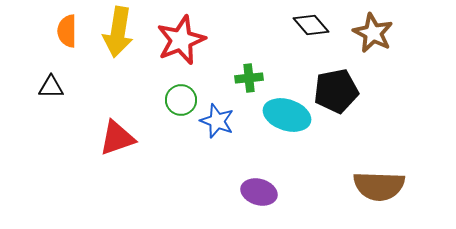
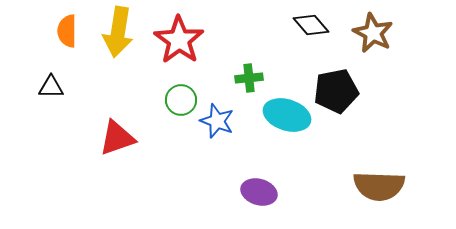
red star: moved 2 px left; rotated 15 degrees counterclockwise
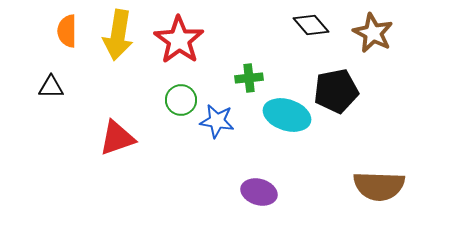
yellow arrow: moved 3 px down
blue star: rotated 12 degrees counterclockwise
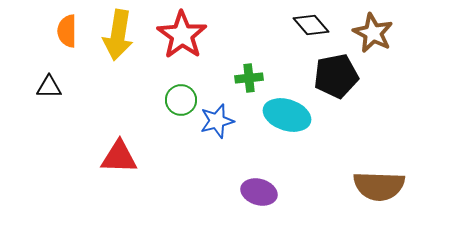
red star: moved 3 px right, 5 px up
black triangle: moved 2 px left
black pentagon: moved 15 px up
blue star: rotated 24 degrees counterclockwise
red triangle: moved 2 px right, 19 px down; rotated 21 degrees clockwise
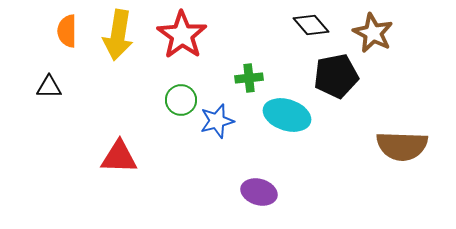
brown semicircle: moved 23 px right, 40 px up
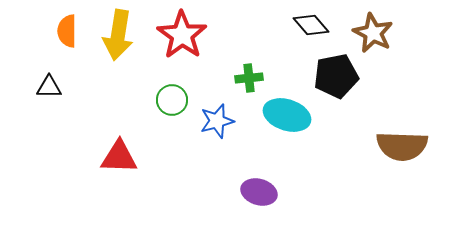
green circle: moved 9 px left
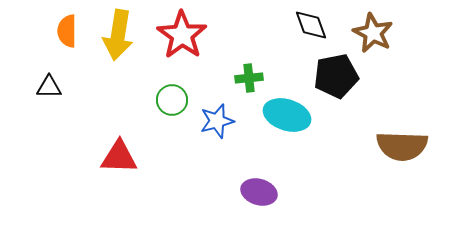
black diamond: rotated 21 degrees clockwise
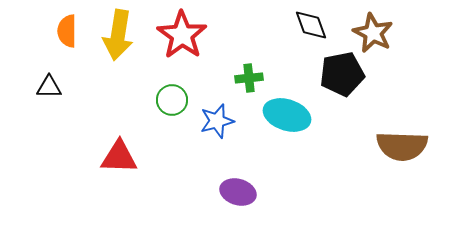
black pentagon: moved 6 px right, 2 px up
purple ellipse: moved 21 px left
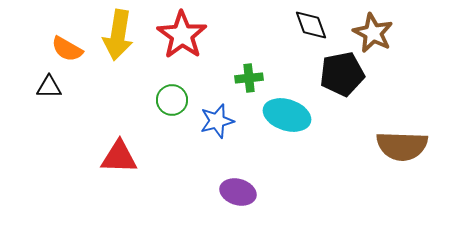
orange semicircle: moved 18 px down; rotated 60 degrees counterclockwise
